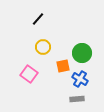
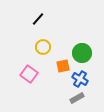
gray rectangle: moved 1 px up; rotated 24 degrees counterclockwise
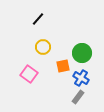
blue cross: moved 1 px right, 1 px up
gray rectangle: moved 1 px right, 1 px up; rotated 24 degrees counterclockwise
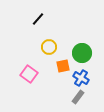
yellow circle: moved 6 px right
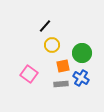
black line: moved 7 px right, 7 px down
yellow circle: moved 3 px right, 2 px up
gray rectangle: moved 17 px left, 13 px up; rotated 48 degrees clockwise
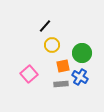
pink square: rotated 12 degrees clockwise
blue cross: moved 1 px left, 1 px up
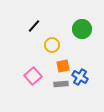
black line: moved 11 px left
green circle: moved 24 px up
pink square: moved 4 px right, 2 px down
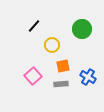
blue cross: moved 8 px right
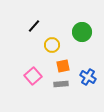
green circle: moved 3 px down
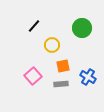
green circle: moved 4 px up
